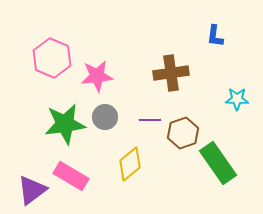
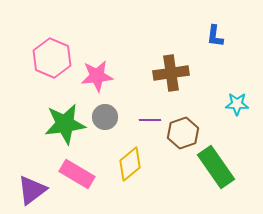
cyan star: moved 5 px down
green rectangle: moved 2 px left, 4 px down
pink rectangle: moved 6 px right, 2 px up
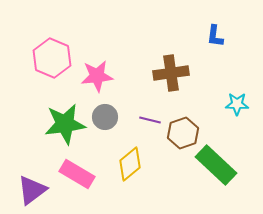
purple line: rotated 15 degrees clockwise
green rectangle: moved 2 px up; rotated 12 degrees counterclockwise
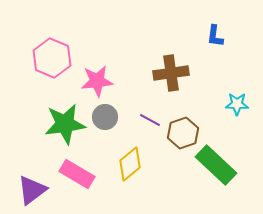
pink star: moved 5 px down
purple line: rotated 15 degrees clockwise
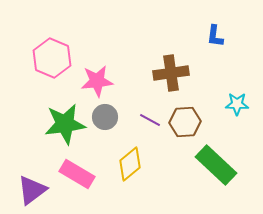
brown hexagon: moved 2 px right, 11 px up; rotated 16 degrees clockwise
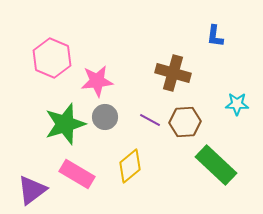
brown cross: moved 2 px right; rotated 24 degrees clockwise
green star: rotated 9 degrees counterclockwise
yellow diamond: moved 2 px down
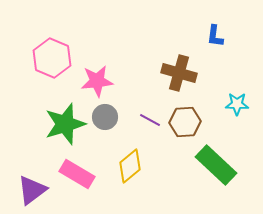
brown cross: moved 6 px right
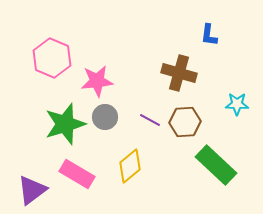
blue L-shape: moved 6 px left, 1 px up
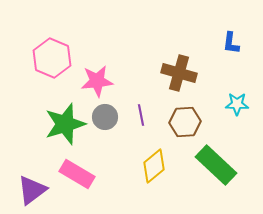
blue L-shape: moved 22 px right, 8 px down
purple line: moved 9 px left, 5 px up; rotated 50 degrees clockwise
yellow diamond: moved 24 px right
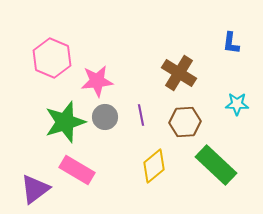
brown cross: rotated 16 degrees clockwise
green star: moved 2 px up
pink rectangle: moved 4 px up
purple triangle: moved 3 px right, 1 px up
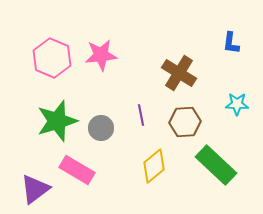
pink star: moved 4 px right, 26 px up
gray circle: moved 4 px left, 11 px down
green star: moved 8 px left, 1 px up
